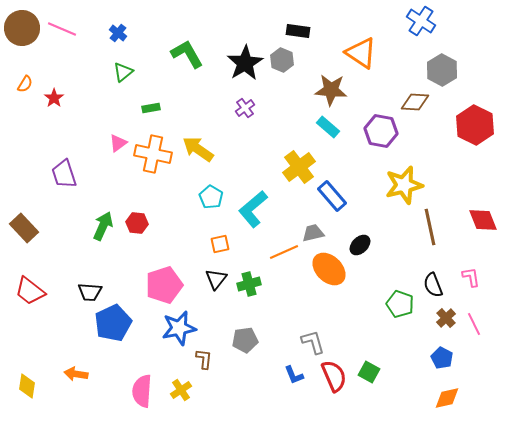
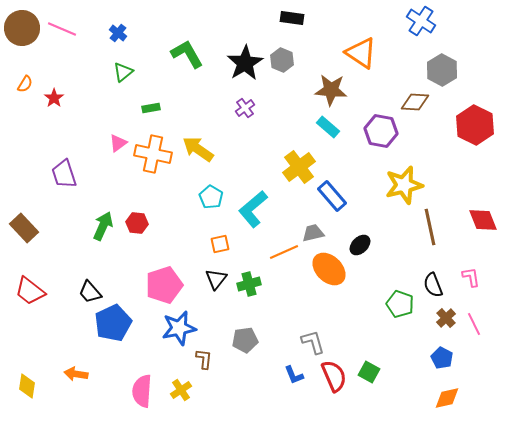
black rectangle at (298, 31): moved 6 px left, 13 px up
black trapezoid at (90, 292): rotated 45 degrees clockwise
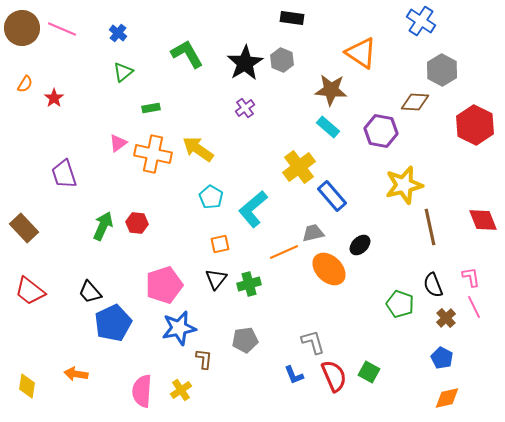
pink line at (474, 324): moved 17 px up
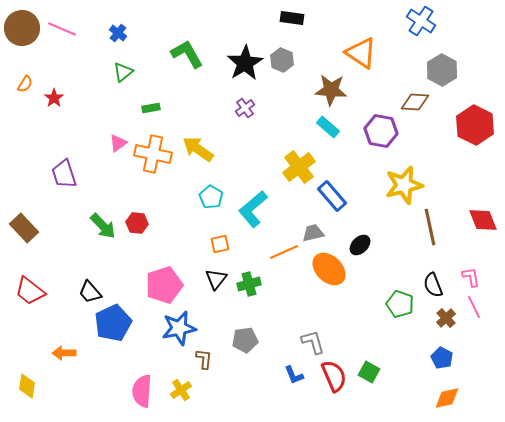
green arrow at (103, 226): rotated 112 degrees clockwise
orange arrow at (76, 374): moved 12 px left, 21 px up; rotated 10 degrees counterclockwise
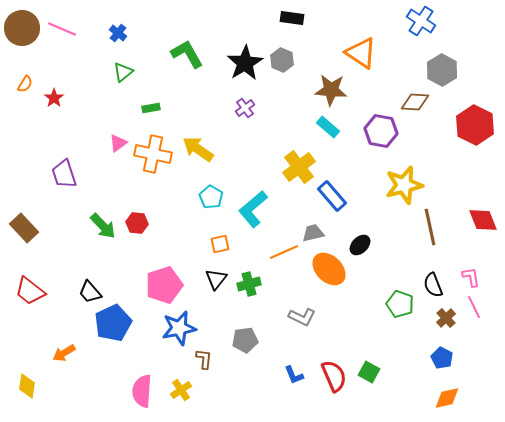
gray L-shape at (313, 342): moved 11 px left, 25 px up; rotated 132 degrees clockwise
orange arrow at (64, 353): rotated 30 degrees counterclockwise
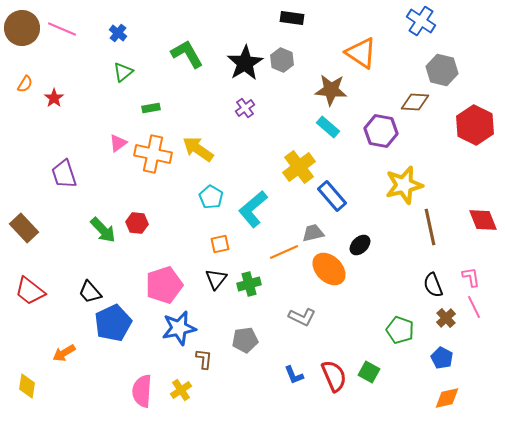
gray hexagon at (442, 70): rotated 16 degrees counterclockwise
green arrow at (103, 226): moved 4 px down
green pentagon at (400, 304): moved 26 px down
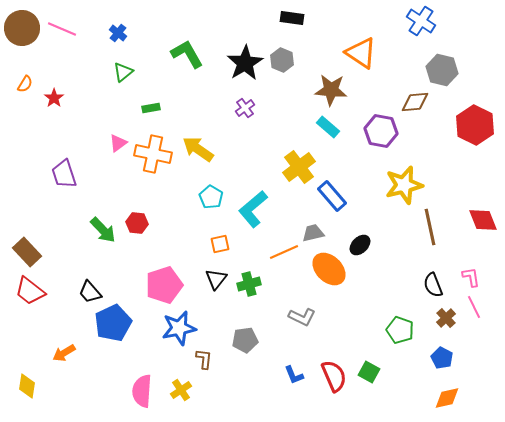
brown diamond at (415, 102): rotated 8 degrees counterclockwise
brown rectangle at (24, 228): moved 3 px right, 24 px down
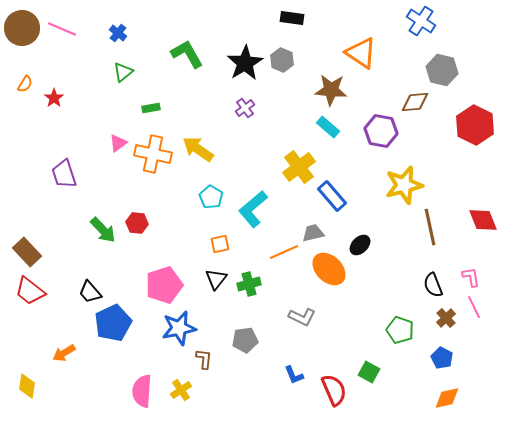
red semicircle at (334, 376): moved 14 px down
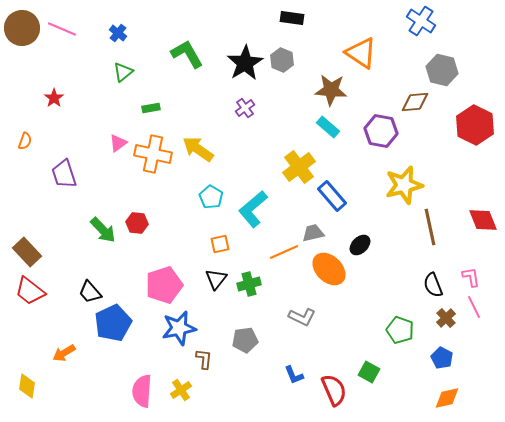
orange semicircle at (25, 84): moved 57 px down; rotated 12 degrees counterclockwise
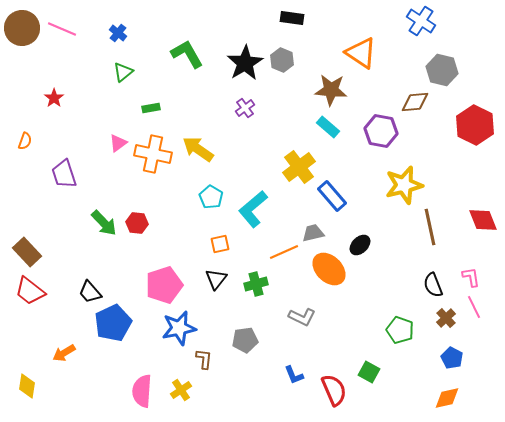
green arrow at (103, 230): moved 1 px right, 7 px up
green cross at (249, 284): moved 7 px right
blue pentagon at (442, 358): moved 10 px right
